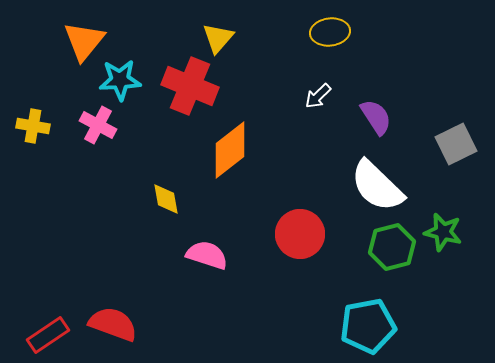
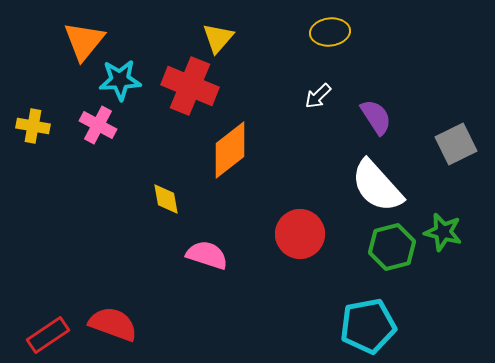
white semicircle: rotated 4 degrees clockwise
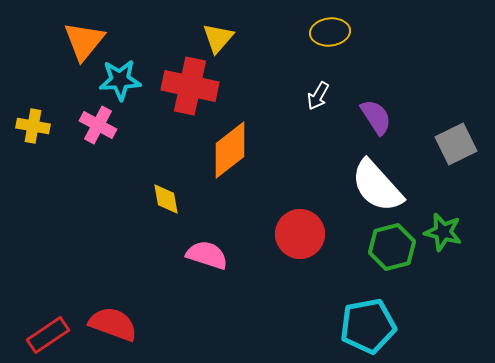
red cross: rotated 10 degrees counterclockwise
white arrow: rotated 16 degrees counterclockwise
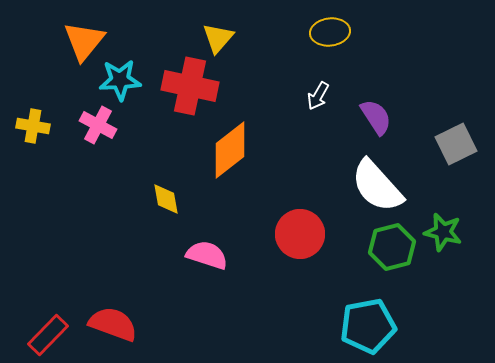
red rectangle: rotated 12 degrees counterclockwise
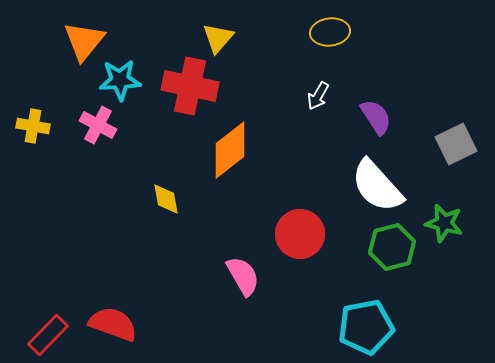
green star: moved 1 px right, 9 px up
pink semicircle: moved 36 px right, 21 px down; rotated 42 degrees clockwise
cyan pentagon: moved 2 px left, 1 px down
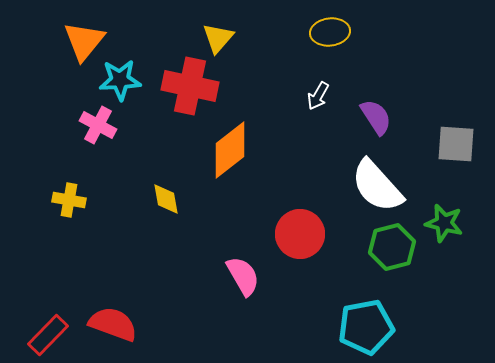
yellow cross: moved 36 px right, 74 px down
gray square: rotated 30 degrees clockwise
